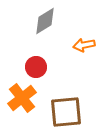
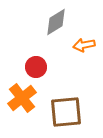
gray diamond: moved 11 px right, 1 px down
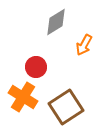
orange arrow: rotated 50 degrees counterclockwise
orange cross: moved 1 px right, 1 px up; rotated 20 degrees counterclockwise
brown square: moved 5 px up; rotated 28 degrees counterclockwise
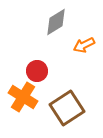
orange arrow: rotated 35 degrees clockwise
red circle: moved 1 px right, 4 px down
brown square: moved 1 px right, 1 px down
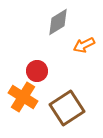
gray diamond: moved 2 px right
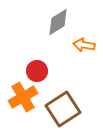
orange arrow: rotated 35 degrees clockwise
orange cross: rotated 28 degrees clockwise
brown square: moved 4 px left, 1 px down
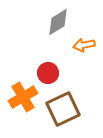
orange arrow: rotated 20 degrees counterclockwise
red circle: moved 11 px right, 2 px down
brown square: rotated 8 degrees clockwise
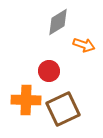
orange arrow: rotated 150 degrees counterclockwise
red circle: moved 1 px right, 2 px up
orange cross: moved 3 px right, 3 px down; rotated 32 degrees clockwise
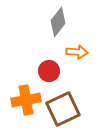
gray diamond: rotated 20 degrees counterclockwise
orange arrow: moved 7 px left, 7 px down; rotated 15 degrees counterclockwise
orange cross: rotated 12 degrees counterclockwise
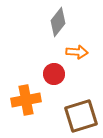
red circle: moved 5 px right, 3 px down
brown square: moved 18 px right, 7 px down; rotated 8 degrees clockwise
